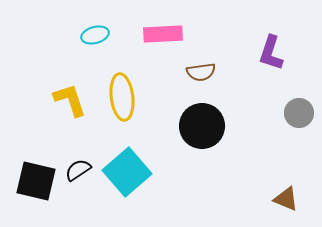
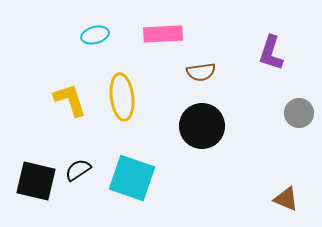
cyan square: moved 5 px right, 6 px down; rotated 30 degrees counterclockwise
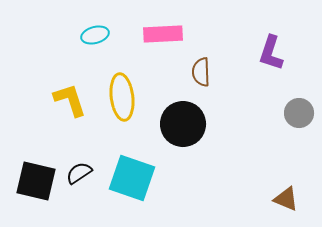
brown semicircle: rotated 96 degrees clockwise
black circle: moved 19 px left, 2 px up
black semicircle: moved 1 px right, 3 px down
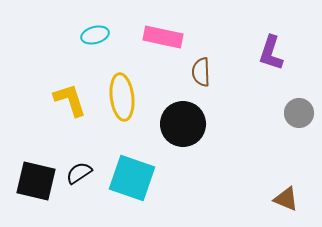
pink rectangle: moved 3 px down; rotated 15 degrees clockwise
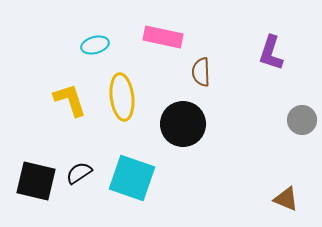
cyan ellipse: moved 10 px down
gray circle: moved 3 px right, 7 px down
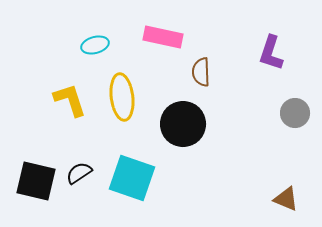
gray circle: moved 7 px left, 7 px up
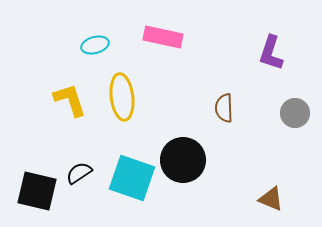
brown semicircle: moved 23 px right, 36 px down
black circle: moved 36 px down
black square: moved 1 px right, 10 px down
brown triangle: moved 15 px left
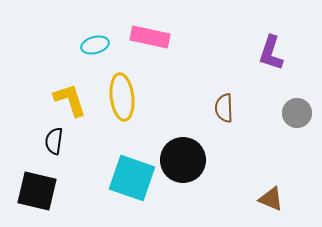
pink rectangle: moved 13 px left
gray circle: moved 2 px right
black semicircle: moved 25 px left, 32 px up; rotated 48 degrees counterclockwise
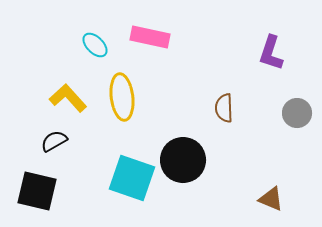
cyan ellipse: rotated 60 degrees clockwise
yellow L-shape: moved 2 px left, 2 px up; rotated 24 degrees counterclockwise
black semicircle: rotated 52 degrees clockwise
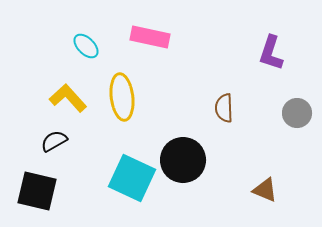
cyan ellipse: moved 9 px left, 1 px down
cyan square: rotated 6 degrees clockwise
brown triangle: moved 6 px left, 9 px up
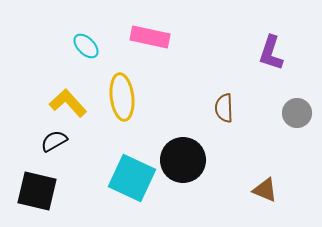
yellow L-shape: moved 5 px down
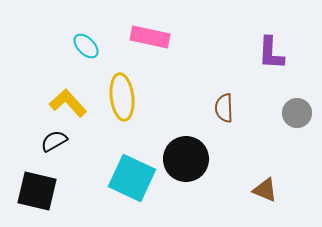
purple L-shape: rotated 15 degrees counterclockwise
black circle: moved 3 px right, 1 px up
